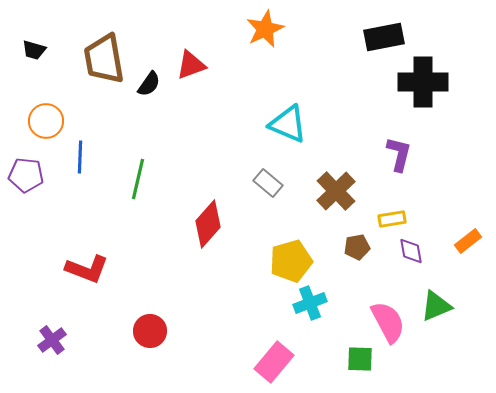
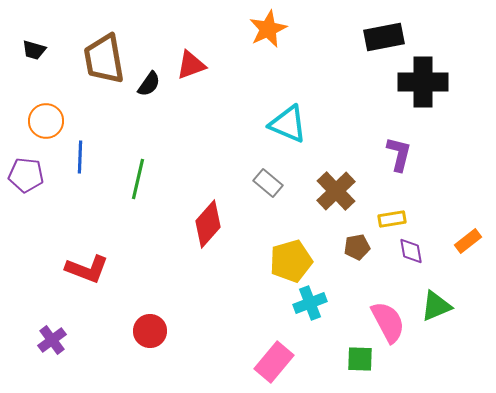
orange star: moved 3 px right
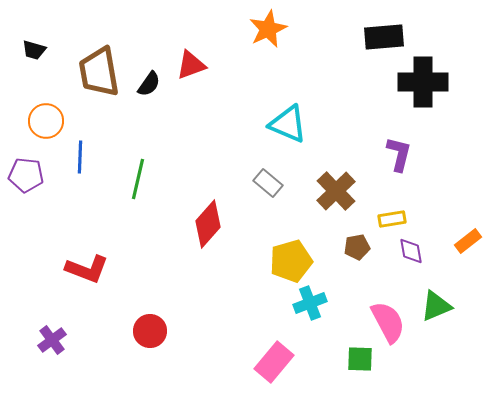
black rectangle: rotated 6 degrees clockwise
brown trapezoid: moved 5 px left, 13 px down
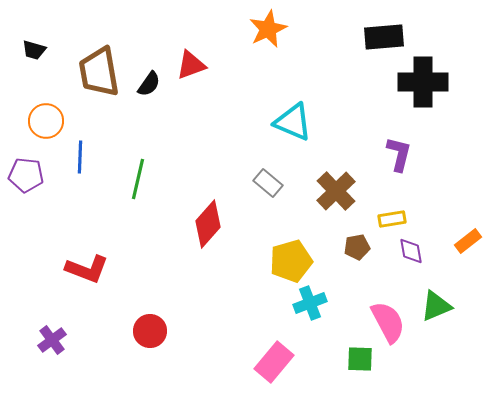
cyan triangle: moved 5 px right, 2 px up
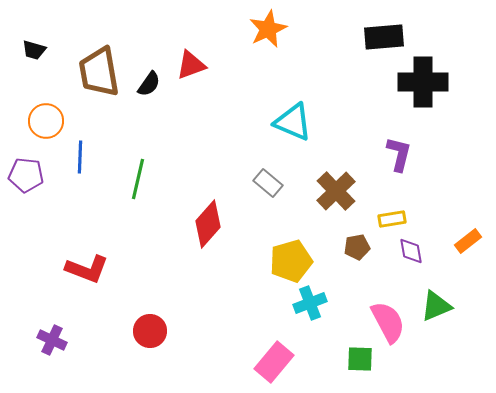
purple cross: rotated 28 degrees counterclockwise
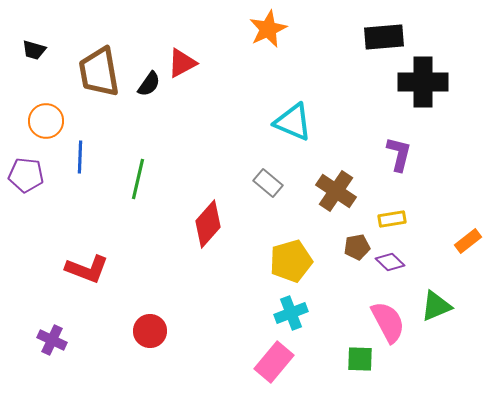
red triangle: moved 9 px left, 2 px up; rotated 8 degrees counterclockwise
brown cross: rotated 12 degrees counterclockwise
purple diamond: moved 21 px left, 11 px down; rotated 36 degrees counterclockwise
cyan cross: moved 19 px left, 10 px down
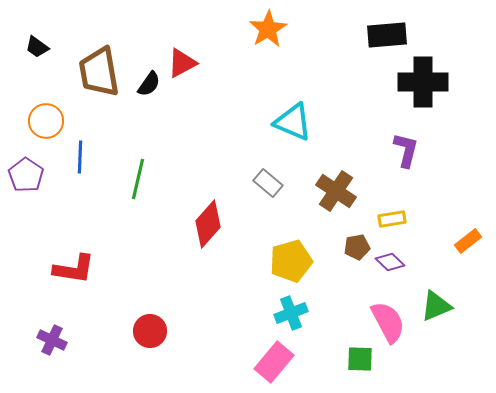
orange star: rotated 6 degrees counterclockwise
black rectangle: moved 3 px right, 2 px up
black trapezoid: moved 3 px right, 3 px up; rotated 20 degrees clockwise
purple L-shape: moved 7 px right, 4 px up
purple pentagon: rotated 28 degrees clockwise
red L-shape: moved 13 px left; rotated 12 degrees counterclockwise
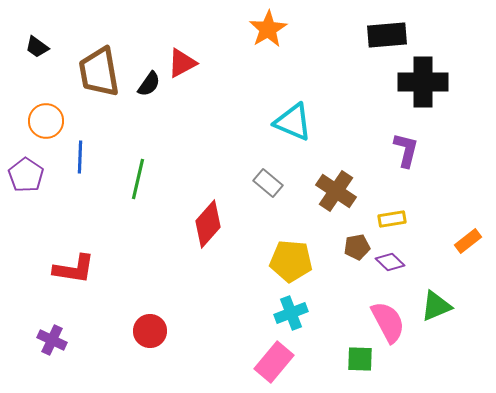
yellow pentagon: rotated 21 degrees clockwise
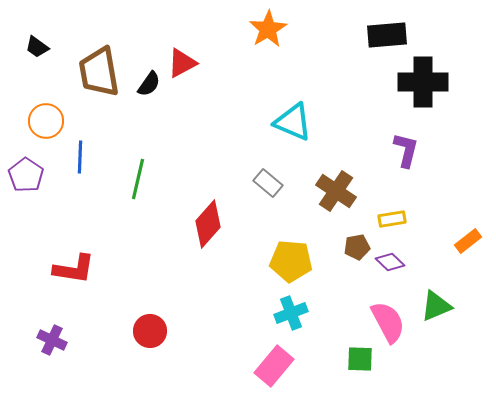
pink rectangle: moved 4 px down
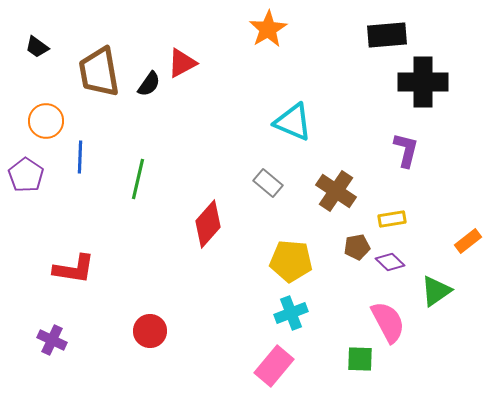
green triangle: moved 15 px up; rotated 12 degrees counterclockwise
